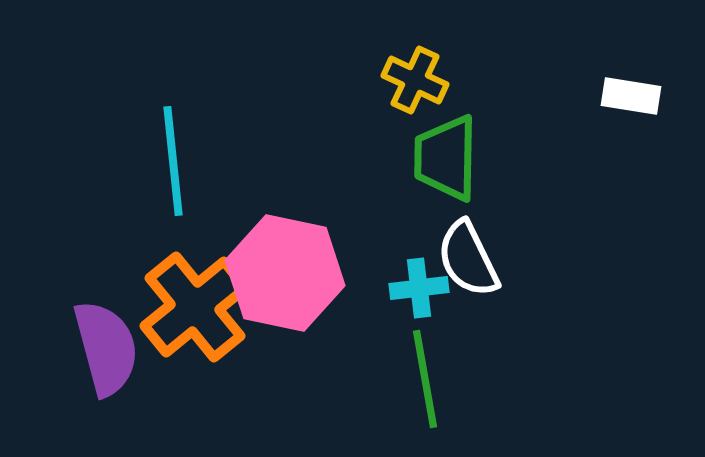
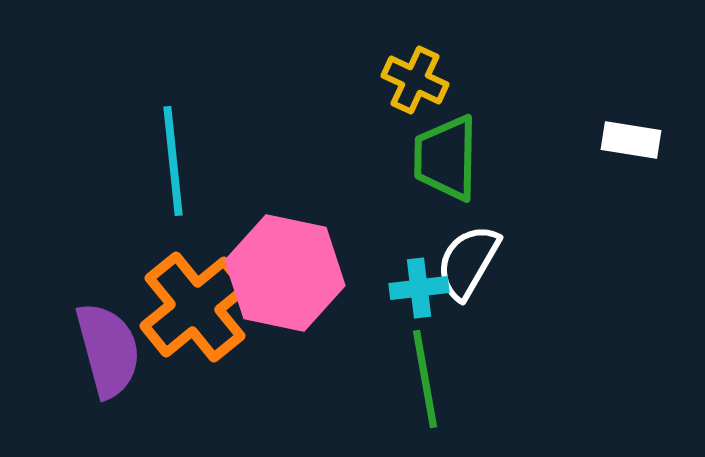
white rectangle: moved 44 px down
white semicircle: moved 3 px down; rotated 56 degrees clockwise
purple semicircle: moved 2 px right, 2 px down
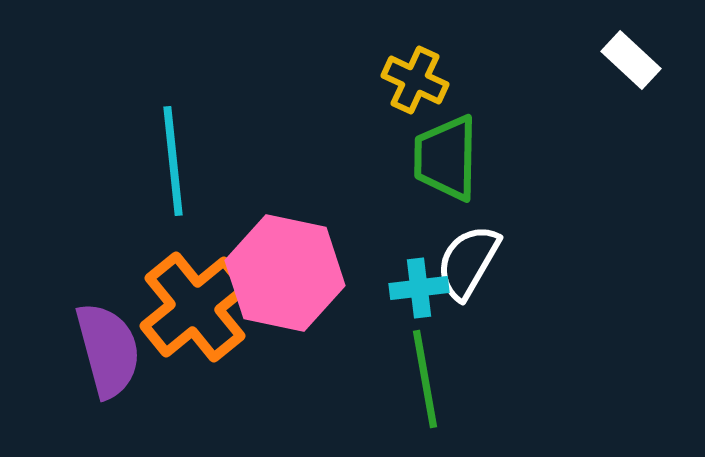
white rectangle: moved 80 px up; rotated 34 degrees clockwise
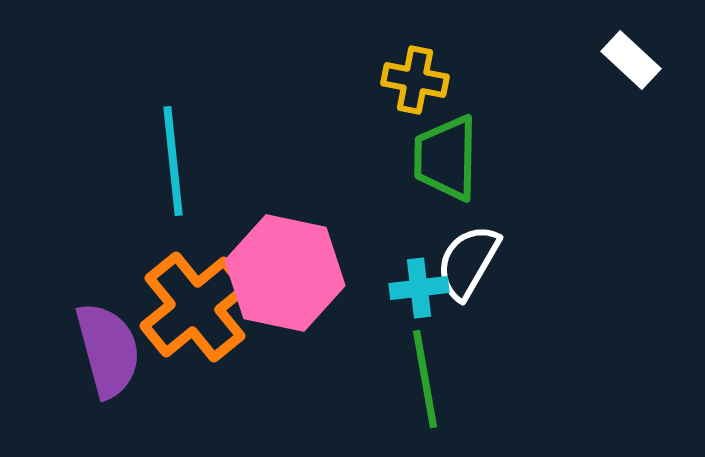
yellow cross: rotated 14 degrees counterclockwise
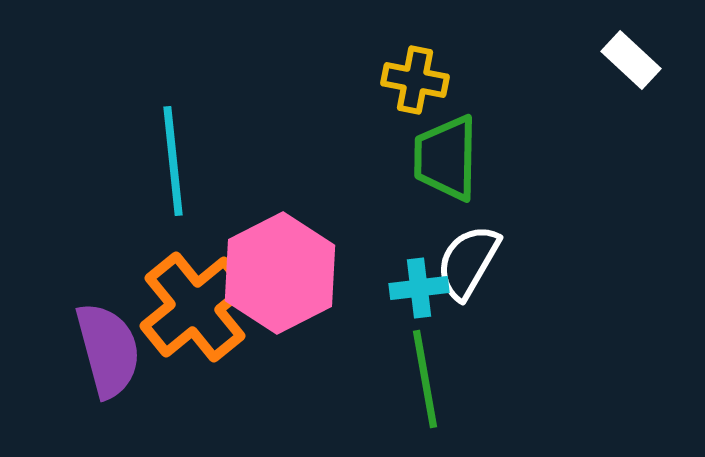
pink hexagon: moved 5 px left; rotated 21 degrees clockwise
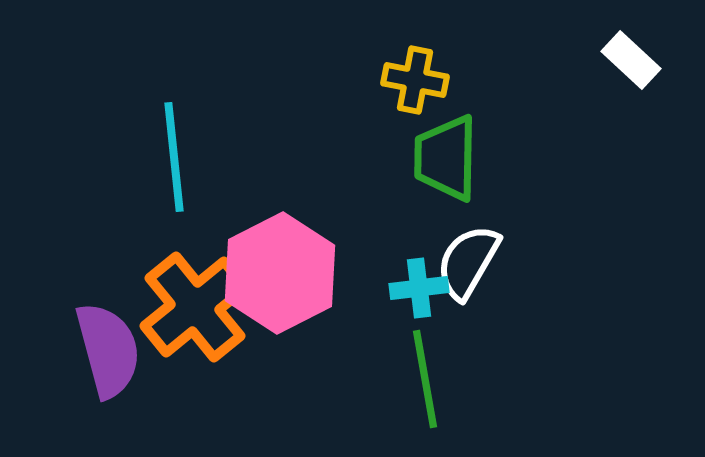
cyan line: moved 1 px right, 4 px up
